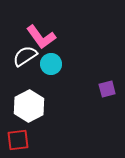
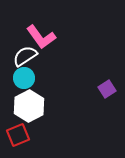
cyan circle: moved 27 px left, 14 px down
purple square: rotated 18 degrees counterclockwise
red square: moved 5 px up; rotated 15 degrees counterclockwise
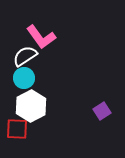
purple square: moved 5 px left, 22 px down
white hexagon: moved 2 px right
red square: moved 1 px left, 6 px up; rotated 25 degrees clockwise
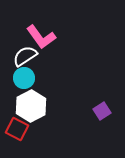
red square: rotated 25 degrees clockwise
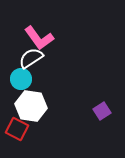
pink L-shape: moved 2 px left, 1 px down
white semicircle: moved 6 px right, 2 px down
cyan circle: moved 3 px left, 1 px down
white hexagon: rotated 24 degrees counterclockwise
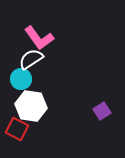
white semicircle: moved 1 px down
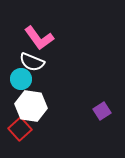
white semicircle: moved 1 px right, 3 px down; rotated 125 degrees counterclockwise
red square: moved 3 px right; rotated 20 degrees clockwise
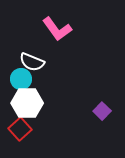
pink L-shape: moved 18 px right, 9 px up
white hexagon: moved 4 px left, 3 px up; rotated 8 degrees counterclockwise
purple square: rotated 12 degrees counterclockwise
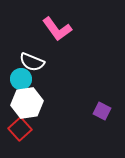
white hexagon: rotated 8 degrees counterclockwise
purple square: rotated 18 degrees counterclockwise
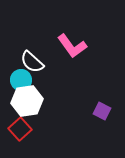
pink L-shape: moved 15 px right, 17 px down
white semicircle: rotated 20 degrees clockwise
cyan circle: moved 1 px down
white hexagon: moved 2 px up
